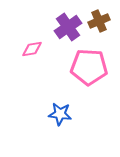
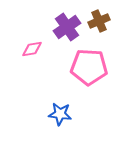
purple cross: moved 1 px left
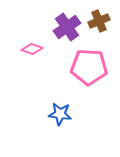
pink diamond: rotated 30 degrees clockwise
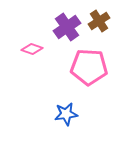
brown cross: rotated 10 degrees counterclockwise
blue star: moved 6 px right; rotated 15 degrees counterclockwise
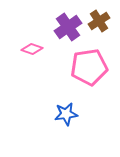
purple cross: moved 1 px right
pink pentagon: rotated 12 degrees counterclockwise
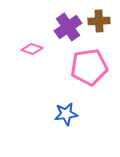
brown cross: rotated 30 degrees clockwise
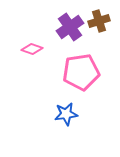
brown cross: rotated 15 degrees counterclockwise
purple cross: moved 2 px right
pink pentagon: moved 8 px left, 5 px down
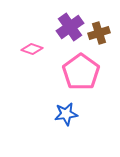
brown cross: moved 12 px down
pink pentagon: rotated 27 degrees counterclockwise
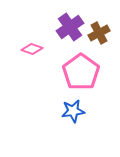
brown cross: rotated 10 degrees counterclockwise
blue star: moved 7 px right, 3 px up
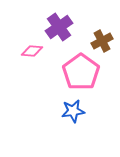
purple cross: moved 11 px left
brown cross: moved 3 px right, 8 px down
pink diamond: moved 2 px down; rotated 15 degrees counterclockwise
